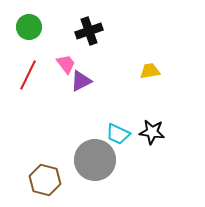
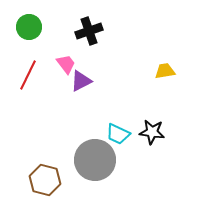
yellow trapezoid: moved 15 px right
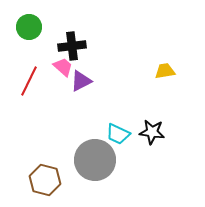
black cross: moved 17 px left, 15 px down; rotated 12 degrees clockwise
pink trapezoid: moved 3 px left, 3 px down; rotated 10 degrees counterclockwise
red line: moved 1 px right, 6 px down
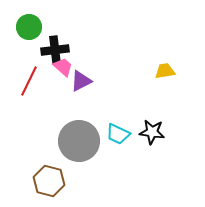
black cross: moved 17 px left, 4 px down
gray circle: moved 16 px left, 19 px up
brown hexagon: moved 4 px right, 1 px down
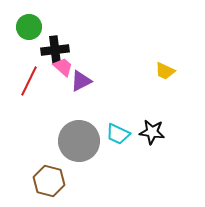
yellow trapezoid: rotated 145 degrees counterclockwise
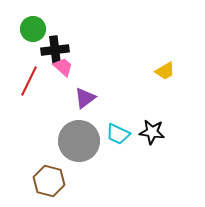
green circle: moved 4 px right, 2 px down
yellow trapezoid: rotated 55 degrees counterclockwise
purple triangle: moved 4 px right, 17 px down; rotated 10 degrees counterclockwise
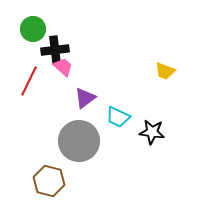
yellow trapezoid: rotated 50 degrees clockwise
cyan trapezoid: moved 17 px up
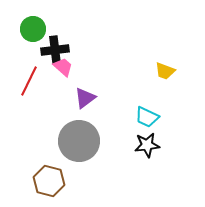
cyan trapezoid: moved 29 px right
black star: moved 5 px left, 13 px down; rotated 15 degrees counterclockwise
